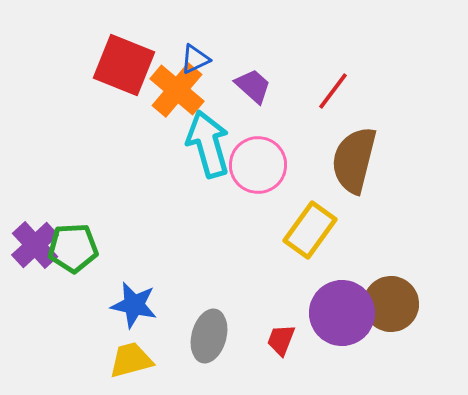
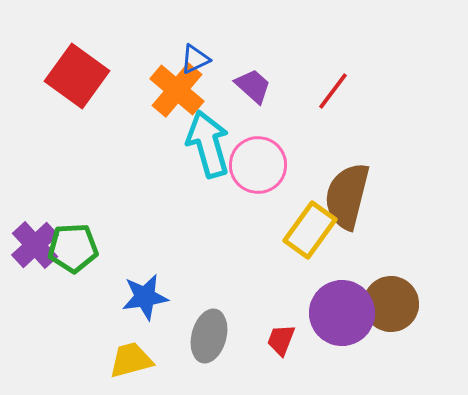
red square: moved 47 px left, 11 px down; rotated 14 degrees clockwise
brown semicircle: moved 7 px left, 36 px down
blue star: moved 11 px right, 8 px up; rotated 21 degrees counterclockwise
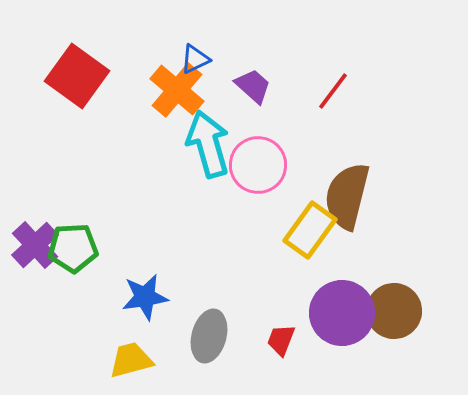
brown circle: moved 3 px right, 7 px down
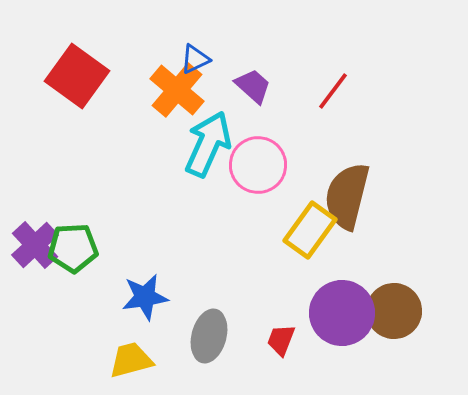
cyan arrow: rotated 40 degrees clockwise
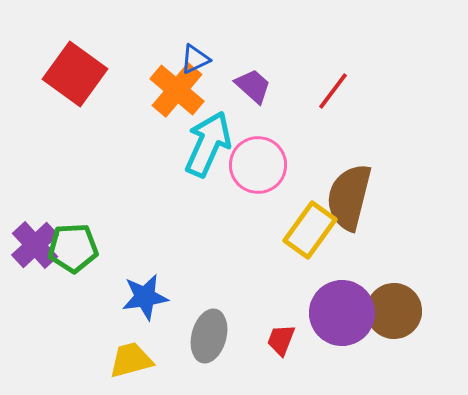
red square: moved 2 px left, 2 px up
brown semicircle: moved 2 px right, 1 px down
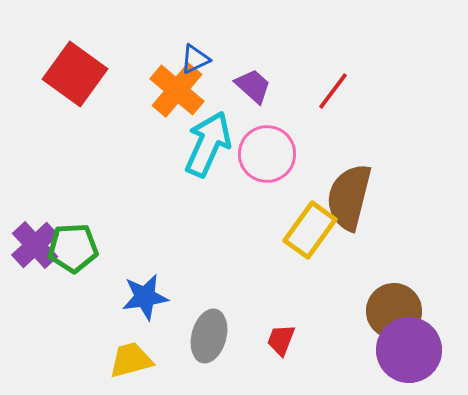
pink circle: moved 9 px right, 11 px up
purple circle: moved 67 px right, 37 px down
